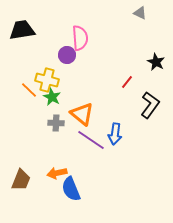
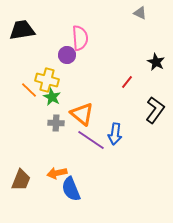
black L-shape: moved 5 px right, 5 px down
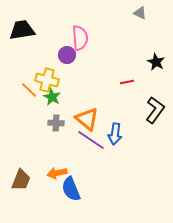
red line: rotated 40 degrees clockwise
orange triangle: moved 5 px right, 5 px down
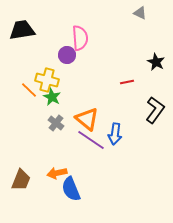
gray cross: rotated 35 degrees clockwise
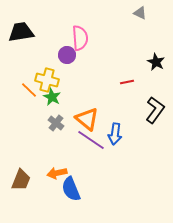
black trapezoid: moved 1 px left, 2 px down
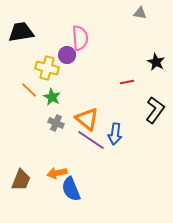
gray triangle: rotated 16 degrees counterclockwise
yellow cross: moved 12 px up
gray cross: rotated 14 degrees counterclockwise
